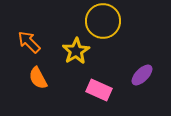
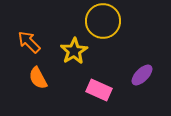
yellow star: moved 2 px left
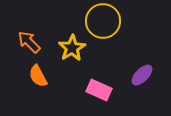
yellow star: moved 2 px left, 3 px up
orange semicircle: moved 2 px up
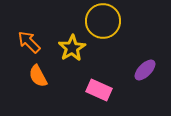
purple ellipse: moved 3 px right, 5 px up
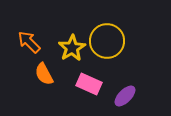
yellow circle: moved 4 px right, 20 px down
purple ellipse: moved 20 px left, 26 px down
orange semicircle: moved 6 px right, 2 px up
pink rectangle: moved 10 px left, 6 px up
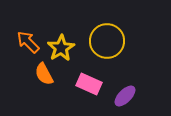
orange arrow: moved 1 px left
yellow star: moved 11 px left
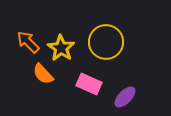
yellow circle: moved 1 px left, 1 px down
yellow star: rotated 8 degrees counterclockwise
orange semicircle: moved 1 px left; rotated 15 degrees counterclockwise
purple ellipse: moved 1 px down
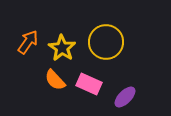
orange arrow: rotated 80 degrees clockwise
yellow star: moved 1 px right
orange semicircle: moved 12 px right, 6 px down
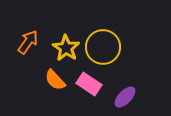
yellow circle: moved 3 px left, 5 px down
yellow star: moved 4 px right
pink rectangle: rotated 10 degrees clockwise
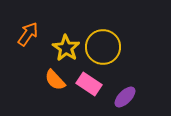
orange arrow: moved 8 px up
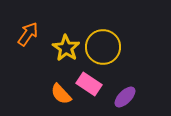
orange semicircle: moved 6 px right, 14 px down
